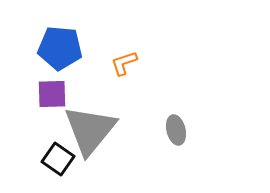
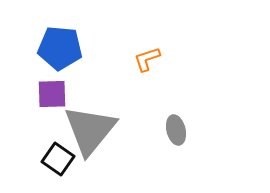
orange L-shape: moved 23 px right, 4 px up
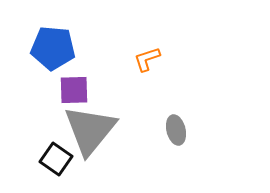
blue pentagon: moved 7 px left
purple square: moved 22 px right, 4 px up
black square: moved 2 px left
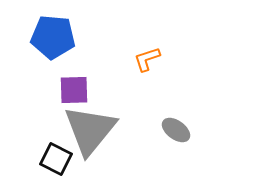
blue pentagon: moved 11 px up
gray ellipse: rotated 40 degrees counterclockwise
black square: rotated 8 degrees counterclockwise
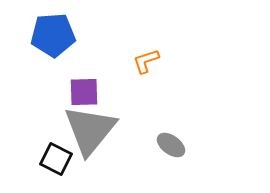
blue pentagon: moved 2 px up; rotated 9 degrees counterclockwise
orange L-shape: moved 1 px left, 2 px down
purple square: moved 10 px right, 2 px down
gray ellipse: moved 5 px left, 15 px down
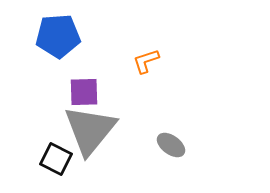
blue pentagon: moved 5 px right, 1 px down
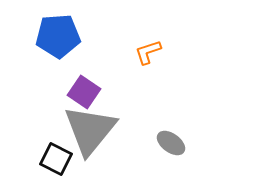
orange L-shape: moved 2 px right, 9 px up
purple square: rotated 36 degrees clockwise
gray ellipse: moved 2 px up
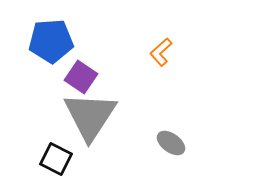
blue pentagon: moved 7 px left, 5 px down
orange L-shape: moved 13 px right; rotated 24 degrees counterclockwise
purple square: moved 3 px left, 15 px up
gray triangle: moved 14 px up; rotated 6 degrees counterclockwise
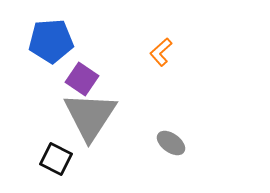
purple square: moved 1 px right, 2 px down
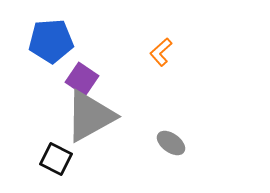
gray triangle: rotated 28 degrees clockwise
